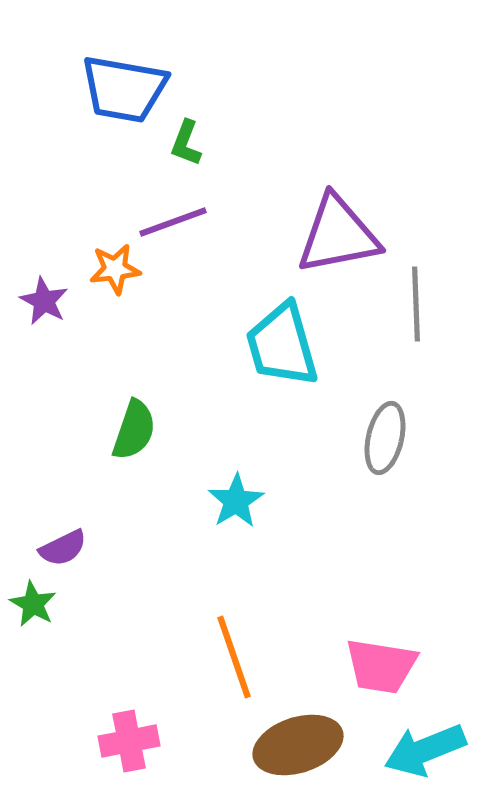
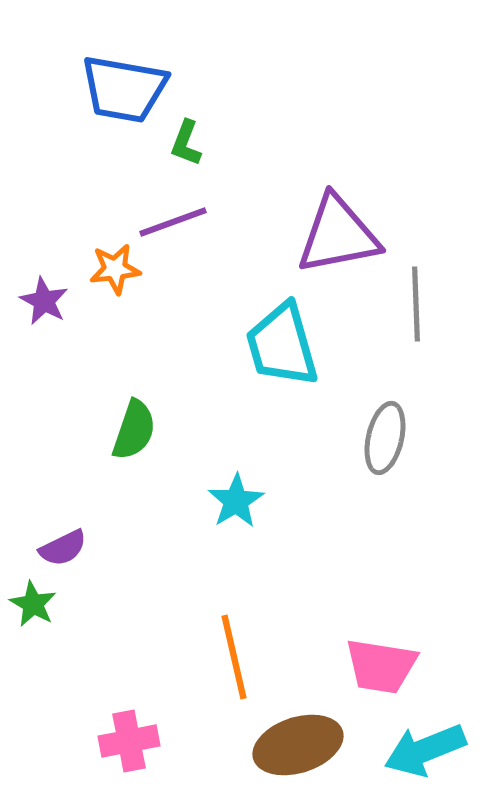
orange line: rotated 6 degrees clockwise
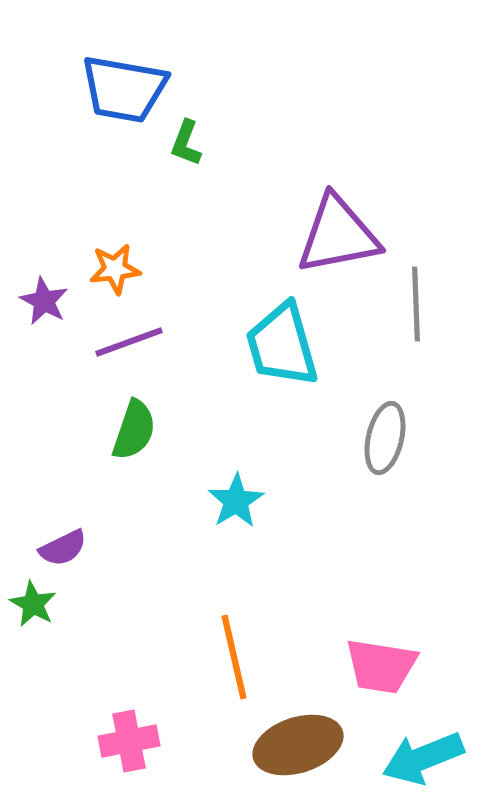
purple line: moved 44 px left, 120 px down
cyan arrow: moved 2 px left, 8 px down
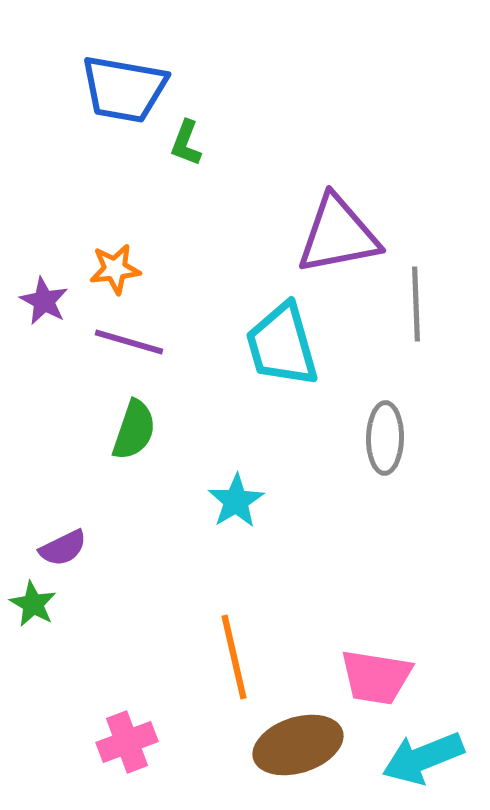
purple line: rotated 36 degrees clockwise
gray ellipse: rotated 12 degrees counterclockwise
pink trapezoid: moved 5 px left, 11 px down
pink cross: moved 2 px left, 1 px down; rotated 10 degrees counterclockwise
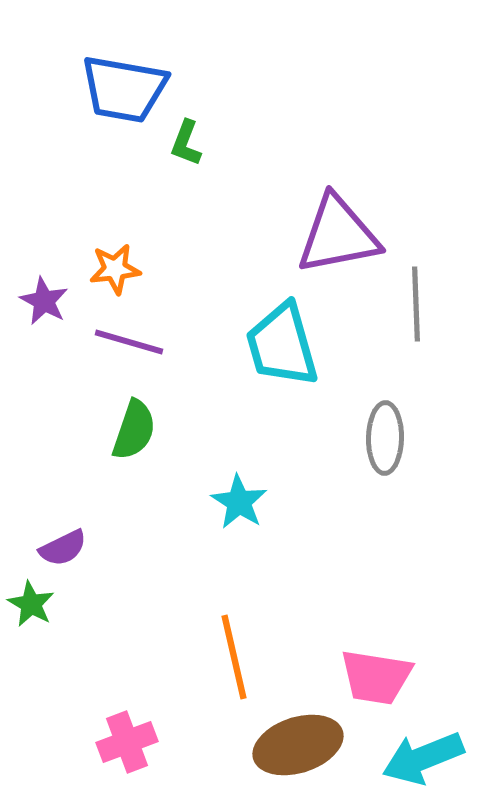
cyan star: moved 3 px right, 1 px down; rotated 8 degrees counterclockwise
green star: moved 2 px left
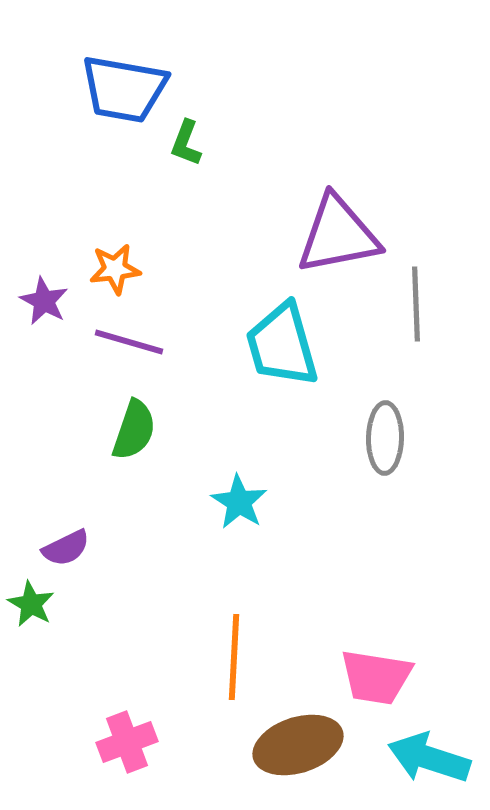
purple semicircle: moved 3 px right
orange line: rotated 16 degrees clockwise
cyan arrow: moved 6 px right; rotated 40 degrees clockwise
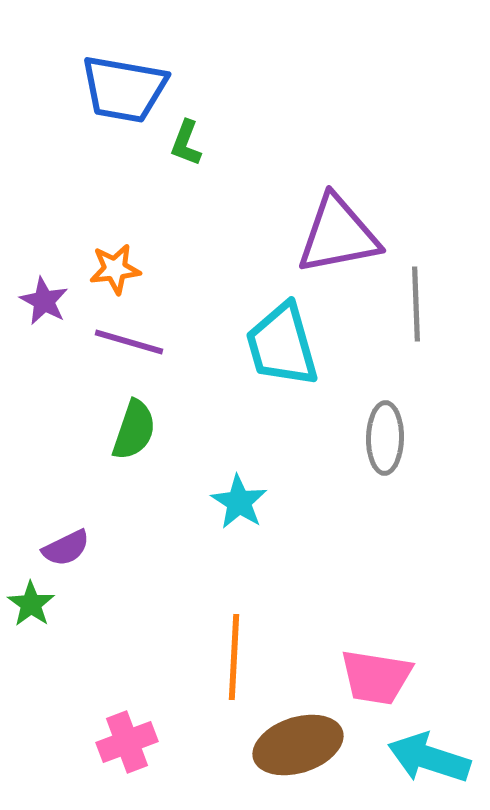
green star: rotated 6 degrees clockwise
